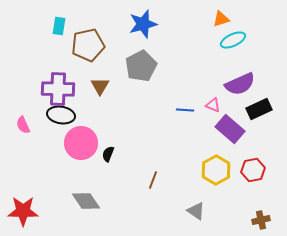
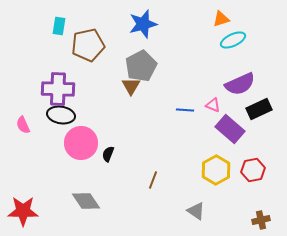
brown triangle: moved 31 px right
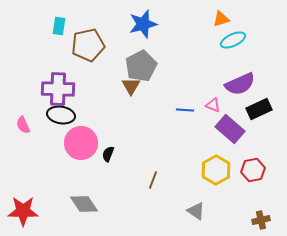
gray diamond: moved 2 px left, 3 px down
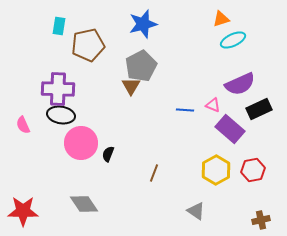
brown line: moved 1 px right, 7 px up
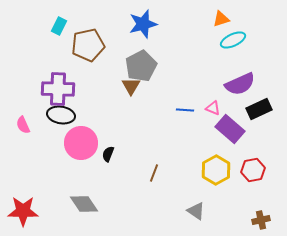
cyan rectangle: rotated 18 degrees clockwise
pink triangle: moved 3 px down
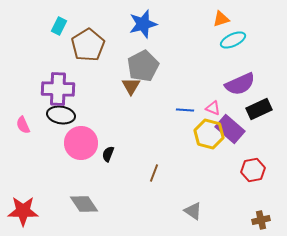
brown pentagon: rotated 20 degrees counterclockwise
gray pentagon: moved 2 px right
yellow hexagon: moved 7 px left, 36 px up; rotated 16 degrees counterclockwise
gray triangle: moved 3 px left
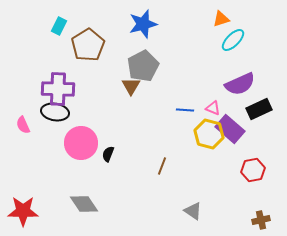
cyan ellipse: rotated 20 degrees counterclockwise
black ellipse: moved 6 px left, 3 px up
brown line: moved 8 px right, 7 px up
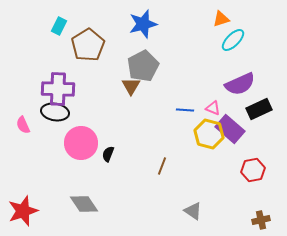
red star: rotated 20 degrees counterclockwise
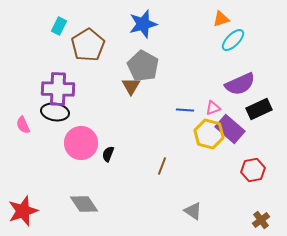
gray pentagon: rotated 16 degrees counterclockwise
pink triangle: rotated 42 degrees counterclockwise
brown cross: rotated 24 degrees counterclockwise
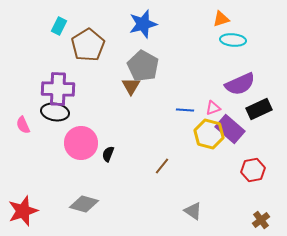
cyan ellipse: rotated 50 degrees clockwise
brown line: rotated 18 degrees clockwise
gray diamond: rotated 40 degrees counterclockwise
